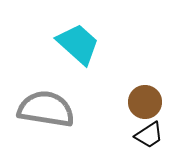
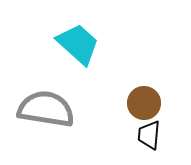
brown circle: moved 1 px left, 1 px down
black trapezoid: rotated 128 degrees clockwise
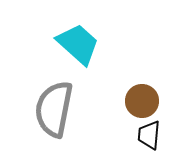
brown circle: moved 2 px left, 2 px up
gray semicircle: moved 8 px right; rotated 88 degrees counterclockwise
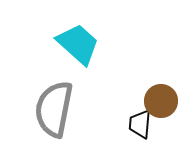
brown circle: moved 19 px right
black trapezoid: moved 9 px left, 11 px up
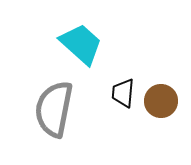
cyan trapezoid: moved 3 px right
black trapezoid: moved 17 px left, 31 px up
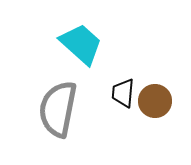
brown circle: moved 6 px left
gray semicircle: moved 4 px right
